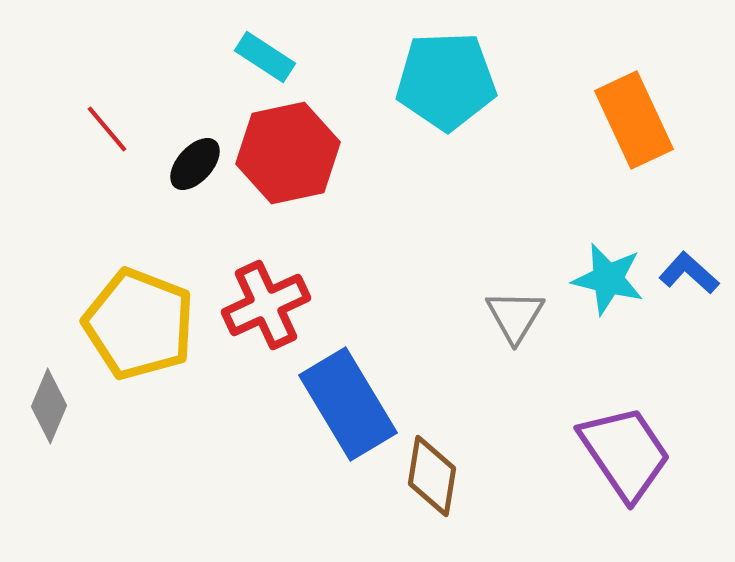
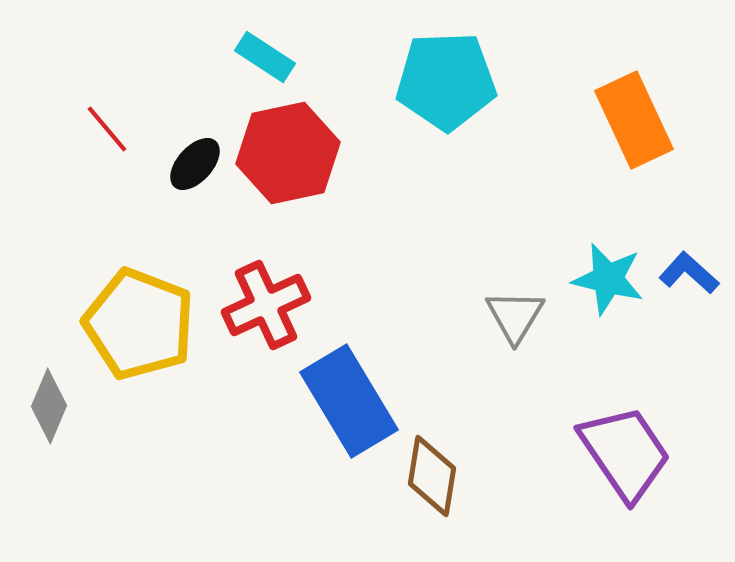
blue rectangle: moved 1 px right, 3 px up
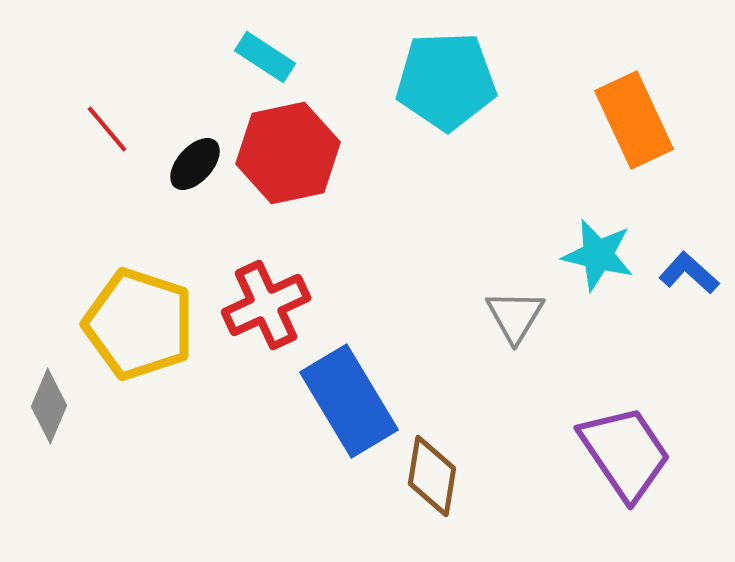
cyan star: moved 10 px left, 24 px up
yellow pentagon: rotated 3 degrees counterclockwise
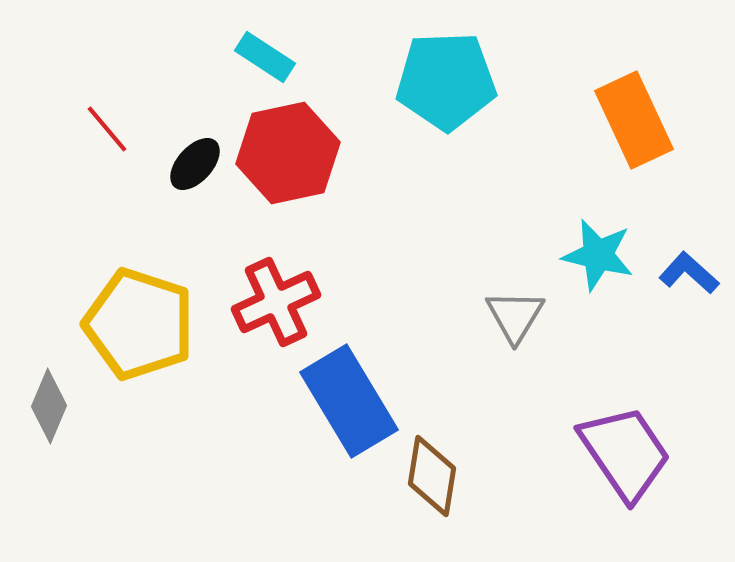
red cross: moved 10 px right, 3 px up
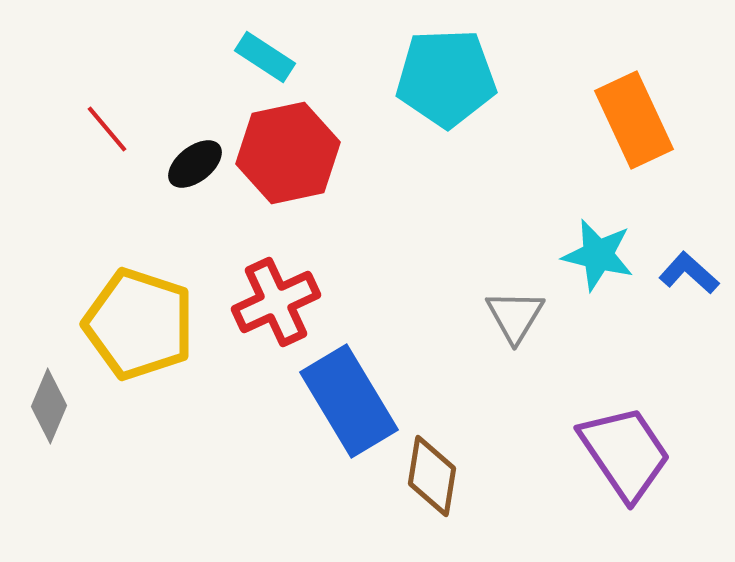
cyan pentagon: moved 3 px up
black ellipse: rotated 10 degrees clockwise
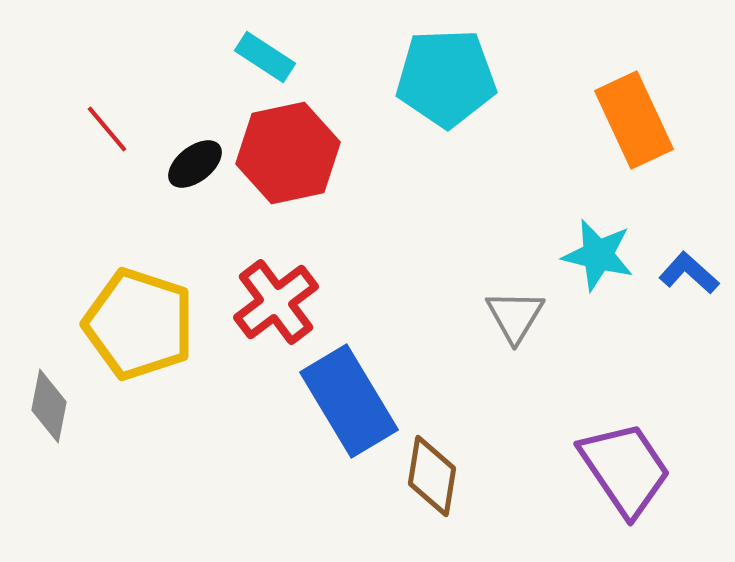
red cross: rotated 12 degrees counterclockwise
gray diamond: rotated 12 degrees counterclockwise
purple trapezoid: moved 16 px down
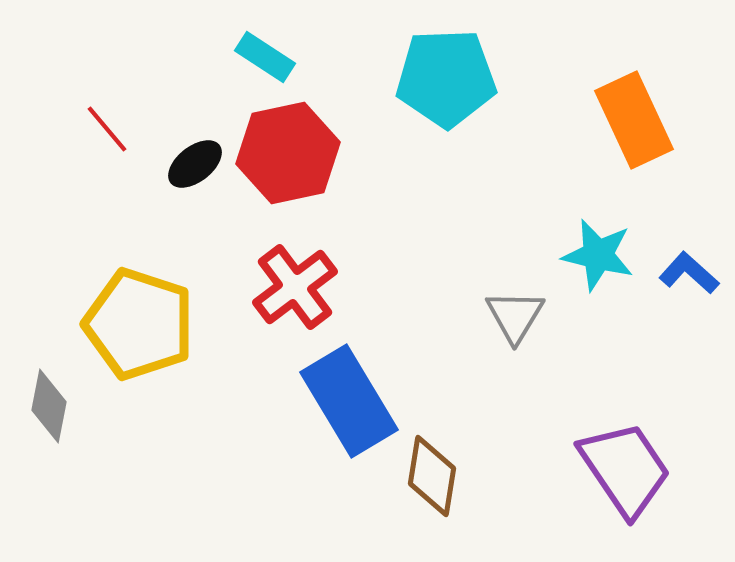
red cross: moved 19 px right, 15 px up
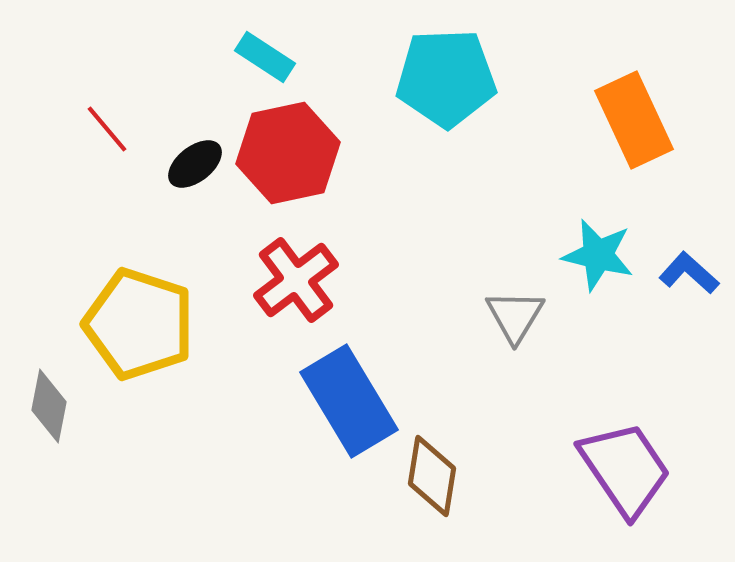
red cross: moved 1 px right, 7 px up
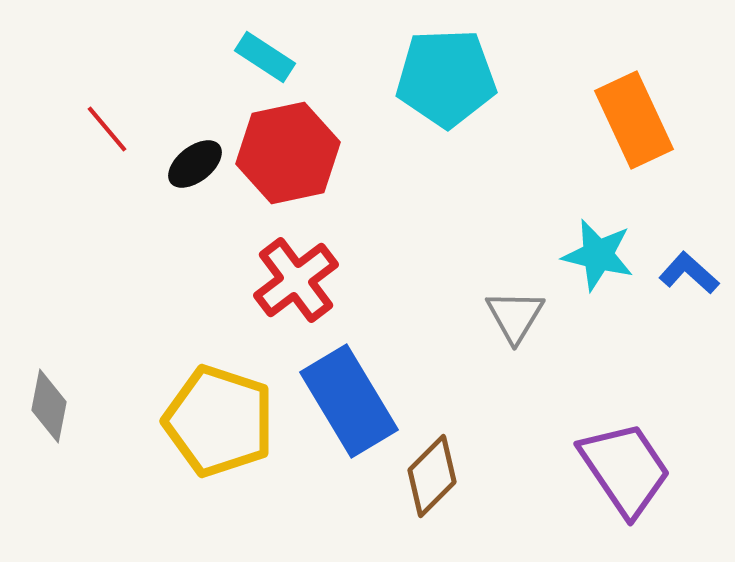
yellow pentagon: moved 80 px right, 97 px down
brown diamond: rotated 36 degrees clockwise
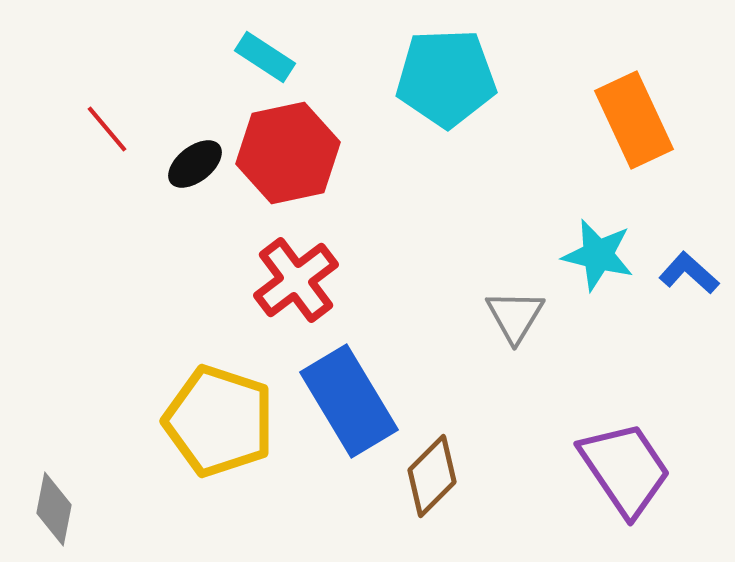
gray diamond: moved 5 px right, 103 px down
